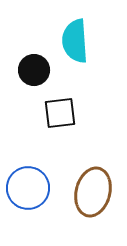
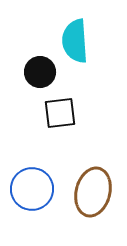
black circle: moved 6 px right, 2 px down
blue circle: moved 4 px right, 1 px down
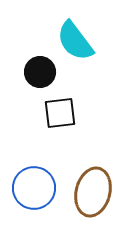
cyan semicircle: rotated 33 degrees counterclockwise
blue circle: moved 2 px right, 1 px up
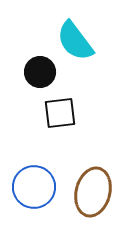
blue circle: moved 1 px up
